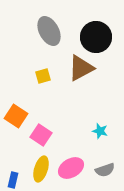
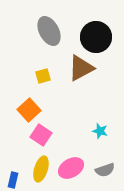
orange square: moved 13 px right, 6 px up; rotated 15 degrees clockwise
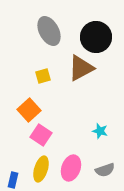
pink ellipse: rotated 40 degrees counterclockwise
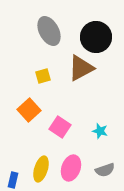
pink square: moved 19 px right, 8 px up
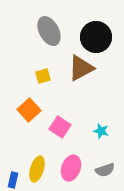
cyan star: moved 1 px right
yellow ellipse: moved 4 px left
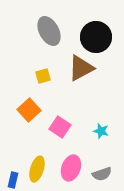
gray semicircle: moved 3 px left, 4 px down
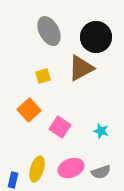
pink ellipse: rotated 50 degrees clockwise
gray semicircle: moved 1 px left, 2 px up
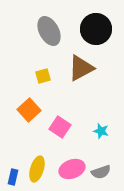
black circle: moved 8 px up
pink ellipse: moved 1 px right, 1 px down
blue rectangle: moved 3 px up
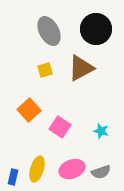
yellow square: moved 2 px right, 6 px up
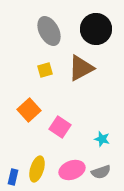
cyan star: moved 1 px right, 8 px down
pink ellipse: moved 1 px down
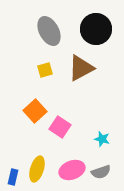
orange square: moved 6 px right, 1 px down
